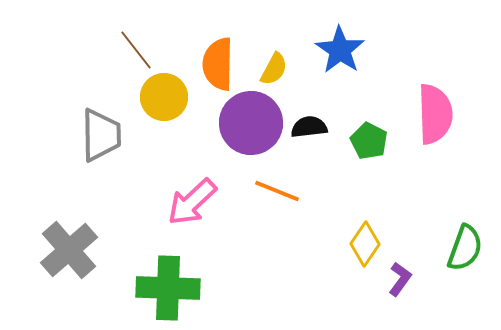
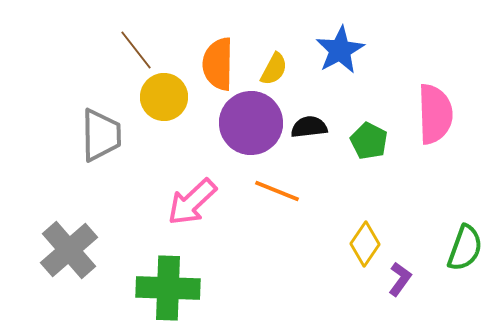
blue star: rotated 9 degrees clockwise
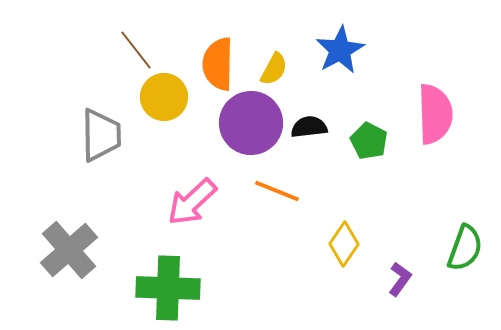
yellow diamond: moved 21 px left
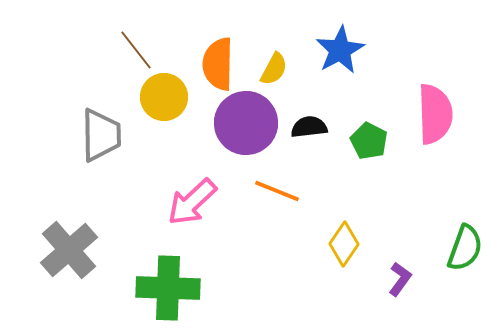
purple circle: moved 5 px left
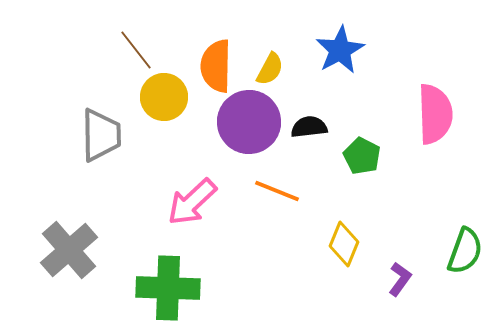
orange semicircle: moved 2 px left, 2 px down
yellow semicircle: moved 4 px left
purple circle: moved 3 px right, 1 px up
green pentagon: moved 7 px left, 15 px down
yellow diamond: rotated 12 degrees counterclockwise
green semicircle: moved 3 px down
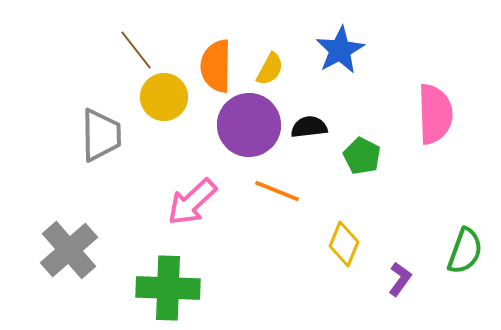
purple circle: moved 3 px down
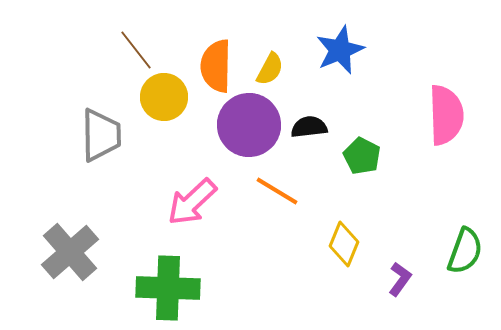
blue star: rotated 6 degrees clockwise
pink semicircle: moved 11 px right, 1 px down
orange line: rotated 9 degrees clockwise
gray cross: moved 1 px right, 2 px down
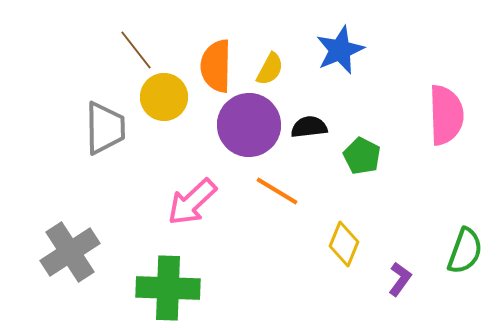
gray trapezoid: moved 4 px right, 7 px up
gray cross: rotated 8 degrees clockwise
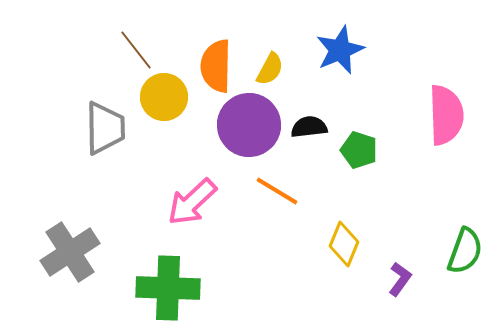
green pentagon: moved 3 px left, 6 px up; rotated 9 degrees counterclockwise
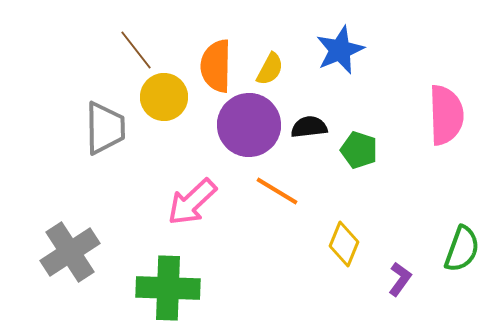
green semicircle: moved 3 px left, 2 px up
